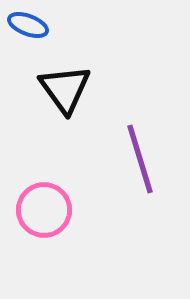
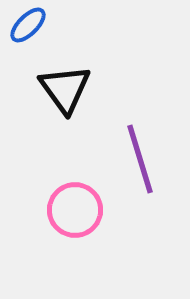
blue ellipse: rotated 66 degrees counterclockwise
pink circle: moved 31 px right
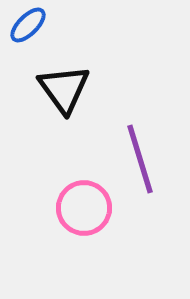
black triangle: moved 1 px left
pink circle: moved 9 px right, 2 px up
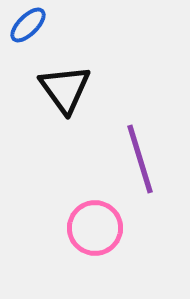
black triangle: moved 1 px right
pink circle: moved 11 px right, 20 px down
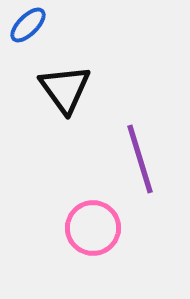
pink circle: moved 2 px left
